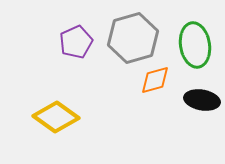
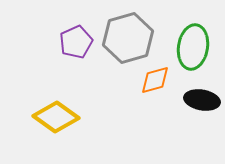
gray hexagon: moved 5 px left
green ellipse: moved 2 px left, 2 px down; rotated 18 degrees clockwise
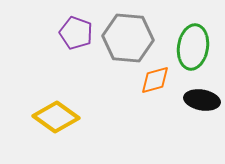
gray hexagon: rotated 21 degrees clockwise
purple pentagon: moved 9 px up; rotated 28 degrees counterclockwise
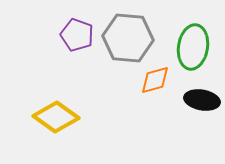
purple pentagon: moved 1 px right, 2 px down
